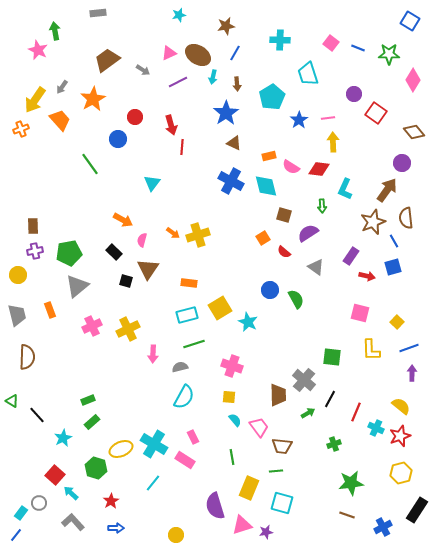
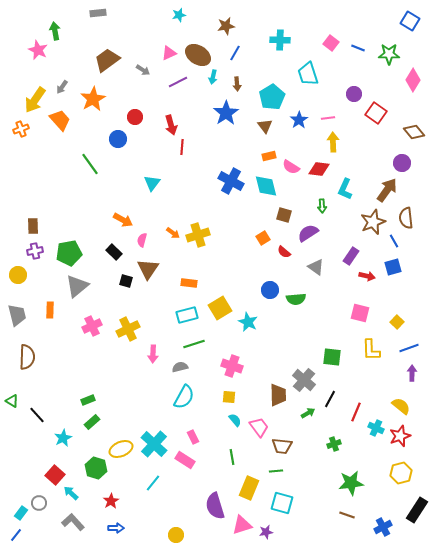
brown triangle at (234, 143): moved 31 px right, 17 px up; rotated 28 degrees clockwise
green semicircle at (296, 299): rotated 114 degrees clockwise
orange rectangle at (50, 310): rotated 21 degrees clockwise
cyan cross at (154, 444): rotated 12 degrees clockwise
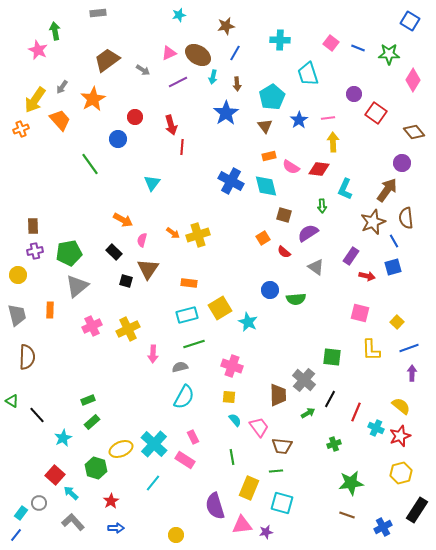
pink triangle at (242, 525): rotated 10 degrees clockwise
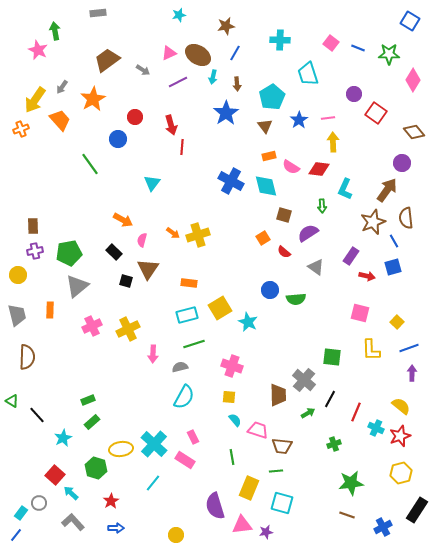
pink trapezoid at (259, 427): moved 1 px left, 3 px down; rotated 35 degrees counterclockwise
yellow ellipse at (121, 449): rotated 15 degrees clockwise
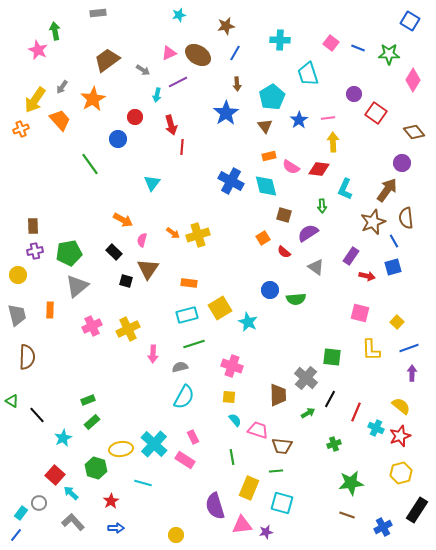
cyan arrow at (213, 77): moved 56 px left, 18 px down
gray cross at (304, 380): moved 2 px right, 2 px up
cyan line at (153, 483): moved 10 px left; rotated 66 degrees clockwise
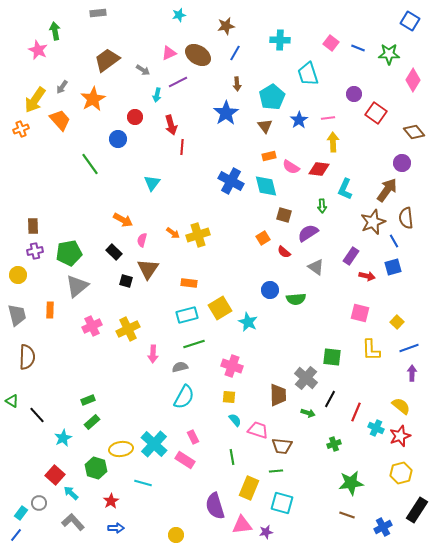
green arrow at (308, 413): rotated 48 degrees clockwise
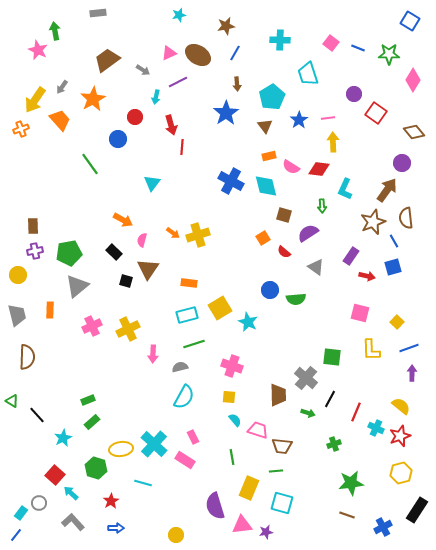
cyan arrow at (157, 95): moved 1 px left, 2 px down
